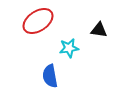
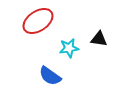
black triangle: moved 9 px down
blue semicircle: rotated 45 degrees counterclockwise
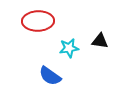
red ellipse: rotated 32 degrees clockwise
black triangle: moved 1 px right, 2 px down
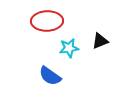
red ellipse: moved 9 px right
black triangle: rotated 30 degrees counterclockwise
